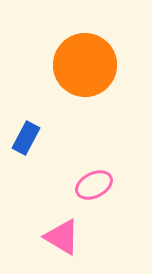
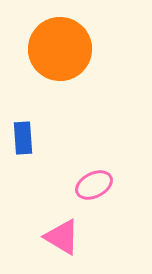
orange circle: moved 25 px left, 16 px up
blue rectangle: moved 3 px left; rotated 32 degrees counterclockwise
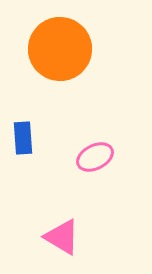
pink ellipse: moved 1 px right, 28 px up
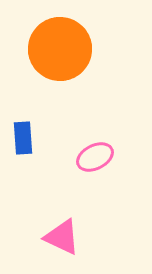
pink triangle: rotated 6 degrees counterclockwise
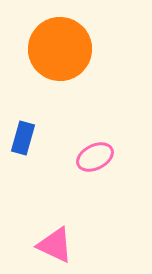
blue rectangle: rotated 20 degrees clockwise
pink triangle: moved 7 px left, 8 px down
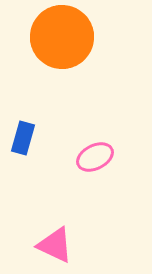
orange circle: moved 2 px right, 12 px up
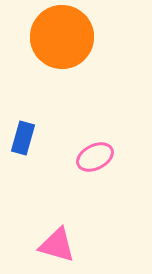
pink triangle: moved 2 px right; rotated 9 degrees counterclockwise
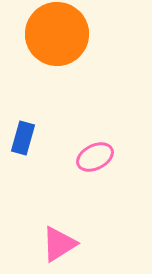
orange circle: moved 5 px left, 3 px up
pink triangle: moved 2 px right, 1 px up; rotated 48 degrees counterclockwise
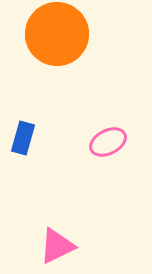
pink ellipse: moved 13 px right, 15 px up
pink triangle: moved 2 px left, 2 px down; rotated 6 degrees clockwise
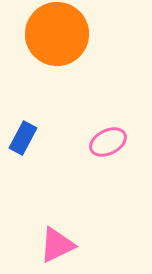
blue rectangle: rotated 12 degrees clockwise
pink triangle: moved 1 px up
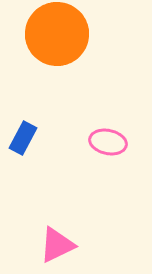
pink ellipse: rotated 39 degrees clockwise
